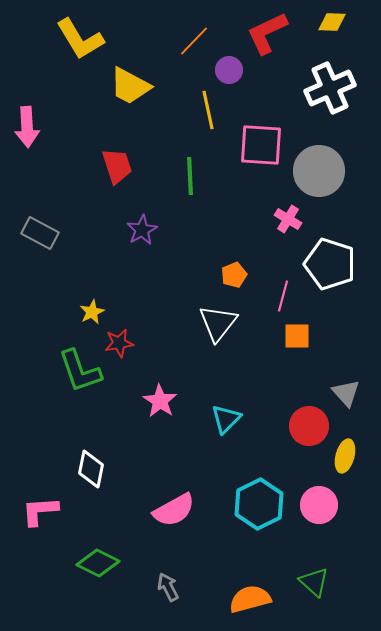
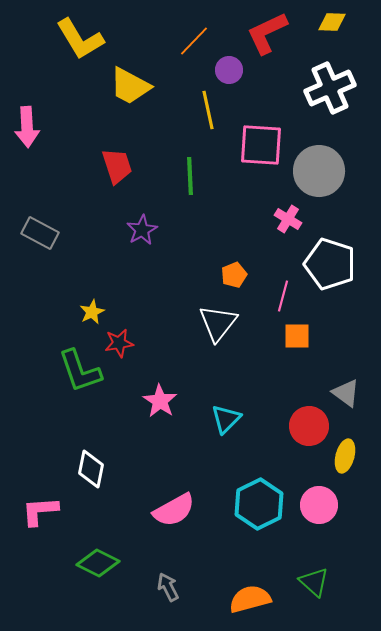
gray triangle: rotated 12 degrees counterclockwise
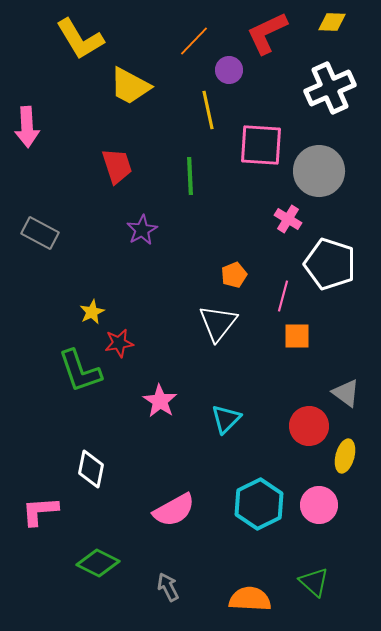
orange semicircle: rotated 18 degrees clockwise
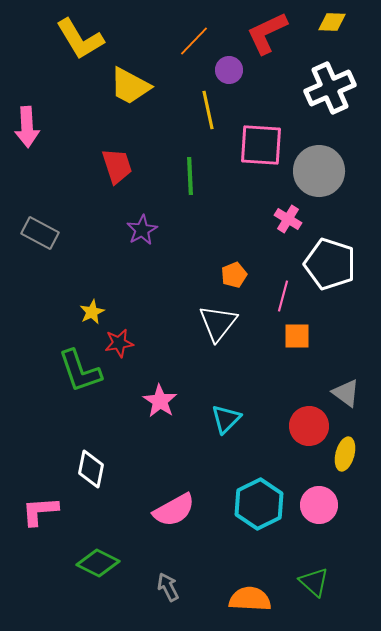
yellow ellipse: moved 2 px up
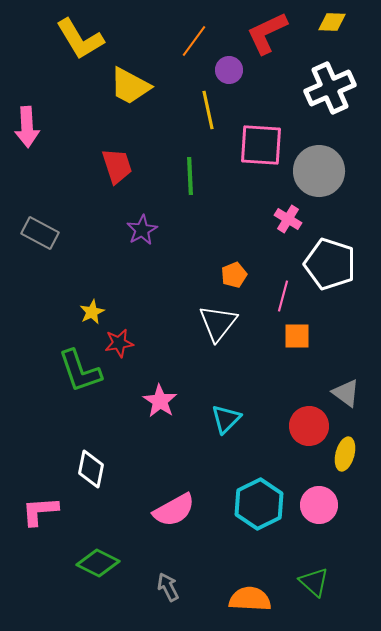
orange line: rotated 8 degrees counterclockwise
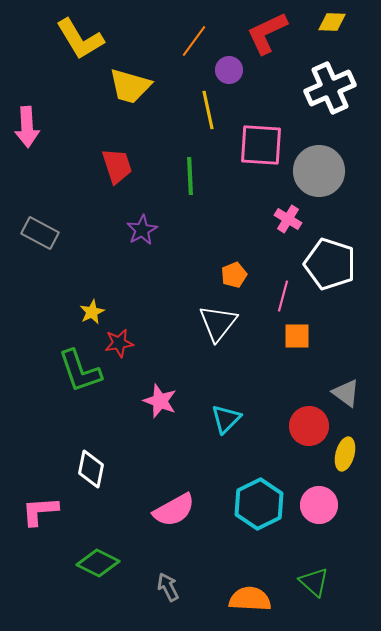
yellow trapezoid: rotated 12 degrees counterclockwise
pink star: rotated 12 degrees counterclockwise
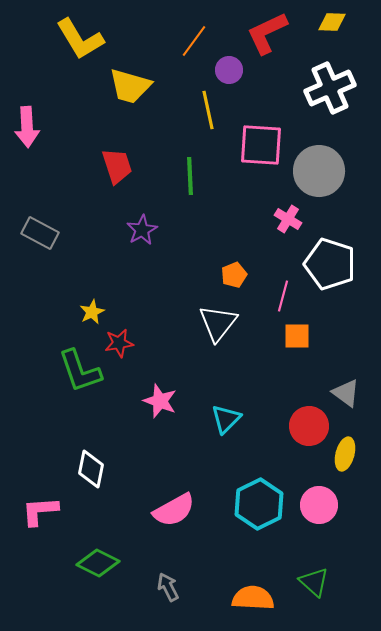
orange semicircle: moved 3 px right, 1 px up
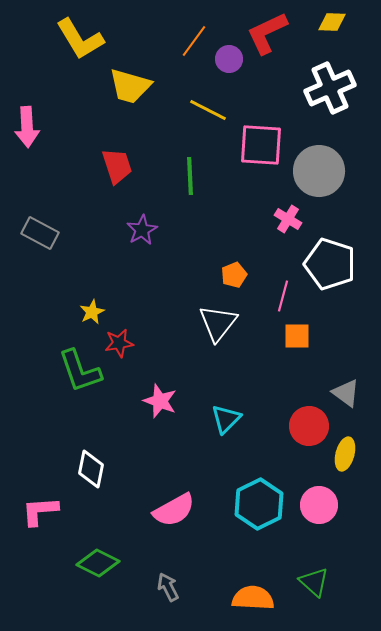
purple circle: moved 11 px up
yellow line: rotated 51 degrees counterclockwise
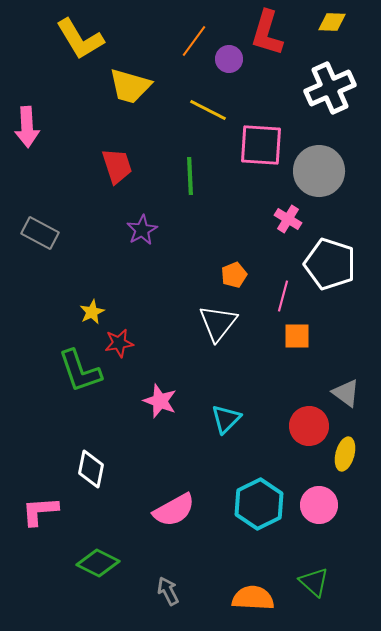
red L-shape: rotated 48 degrees counterclockwise
gray arrow: moved 4 px down
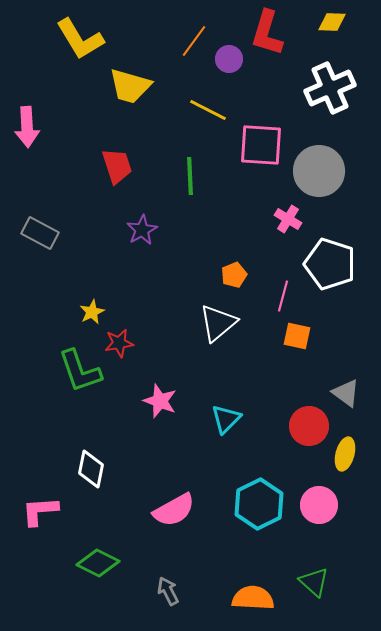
white triangle: rotated 12 degrees clockwise
orange square: rotated 12 degrees clockwise
